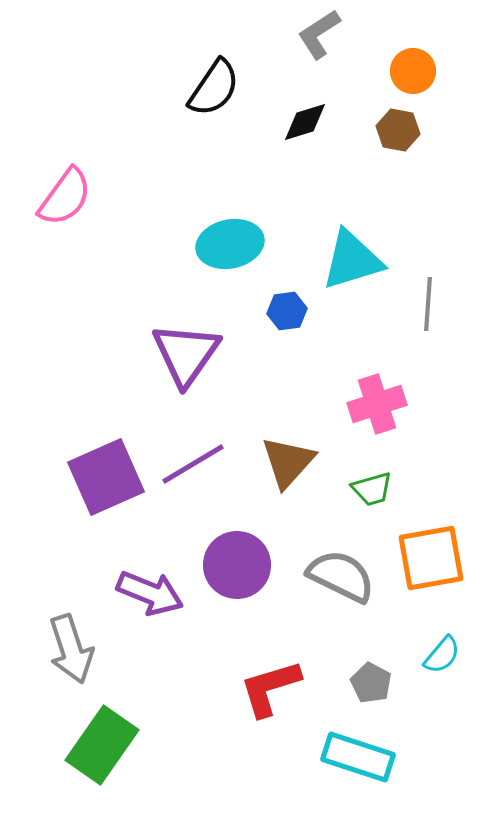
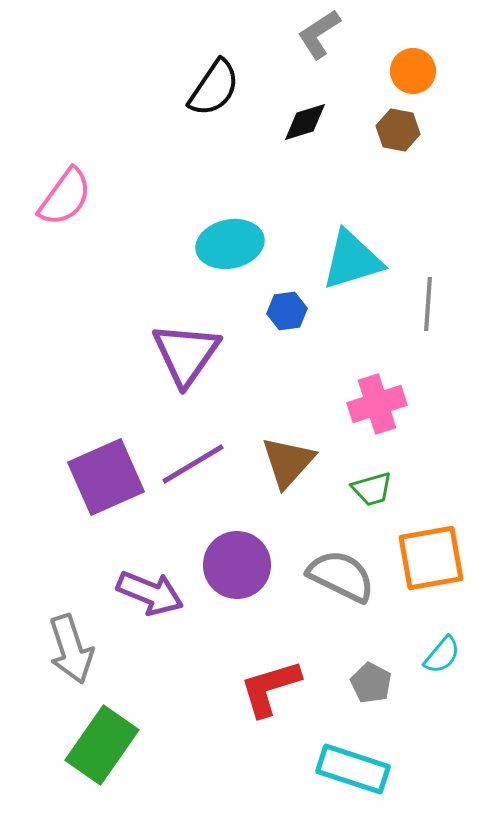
cyan rectangle: moved 5 px left, 12 px down
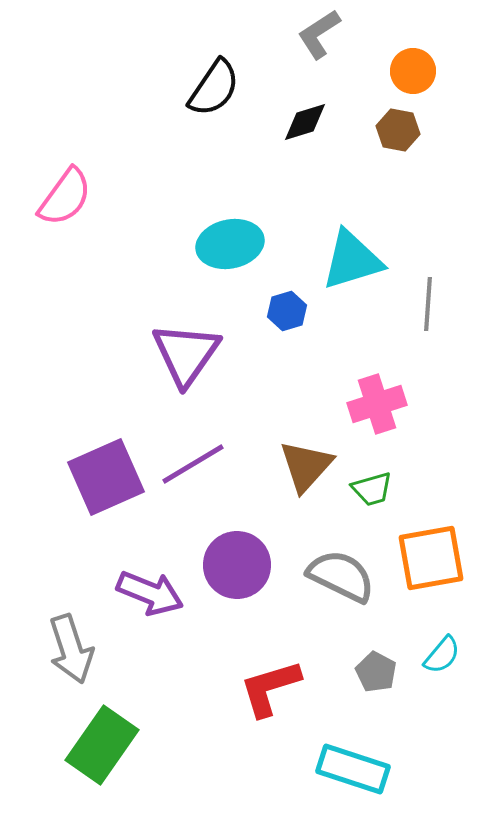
blue hexagon: rotated 9 degrees counterclockwise
brown triangle: moved 18 px right, 4 px down
gray pentagon: moved 5 px right, 11 px up
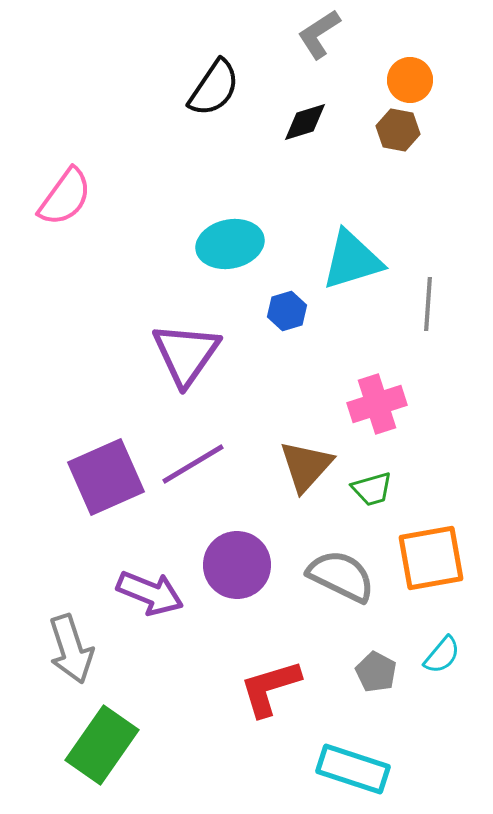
orange circle: moved 3 px left, 9 px down
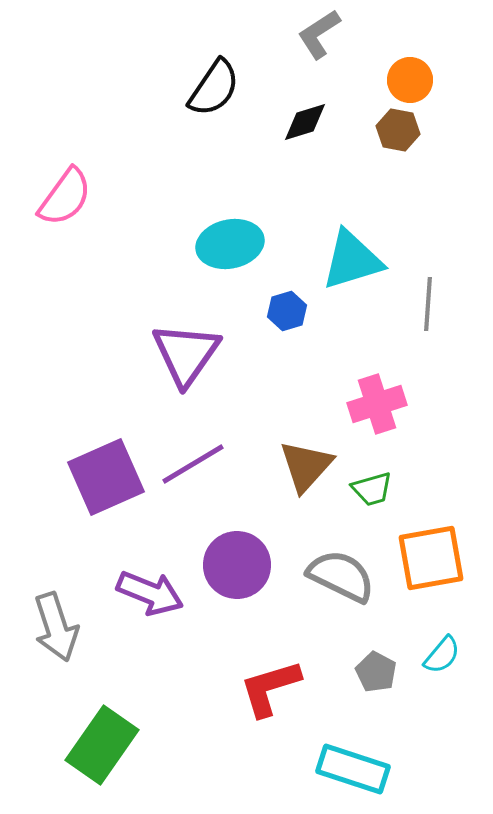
gray arrow: moved 15 px left, 22 px up
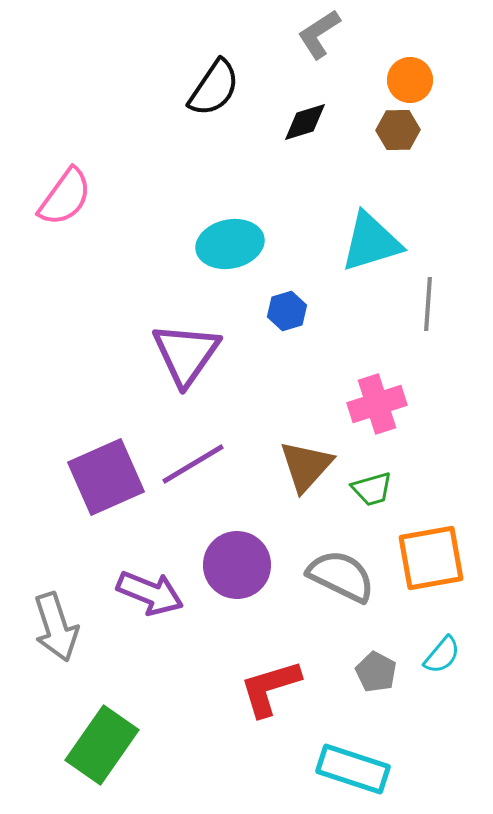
brown hexagon: rotated 12 degrees counterclockwise
cyan triangle: moved 19 px right, 18 px up
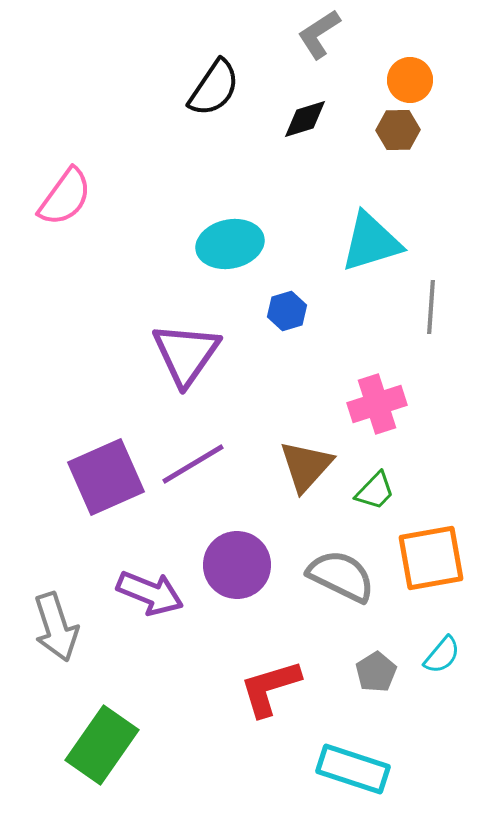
black diamond: moved 3 px up
gray line: moved 3 px right, 3 px down
green trapezoid: moved 3 px right, 2 px down; rotated 30 degrees counterclockwise
gray pentagon: rotated 12 degrees clockwise
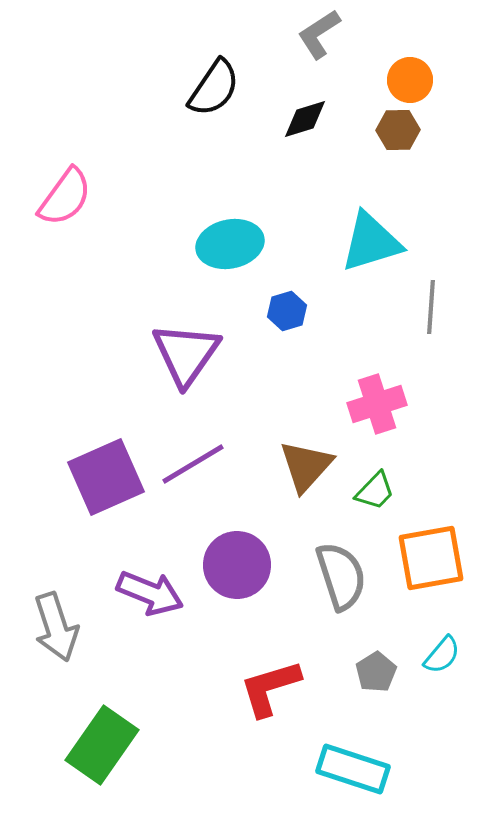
gray semicircle: rotated 46 degrees clockwise
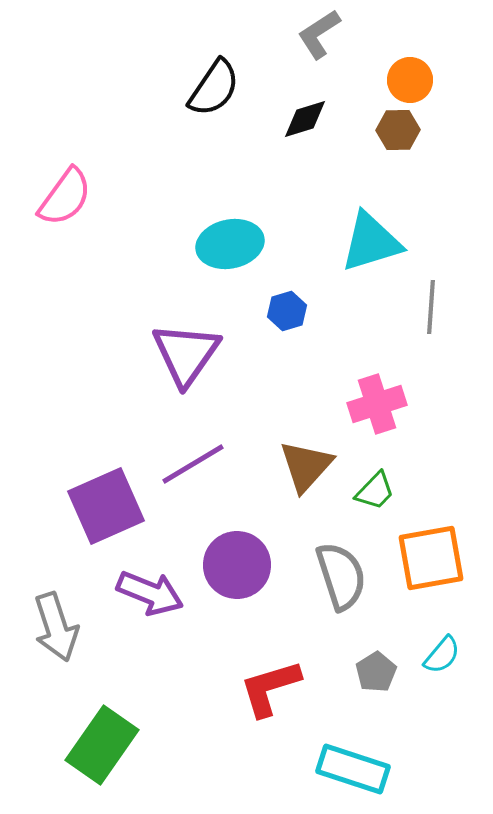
purple square: moved 29 px down
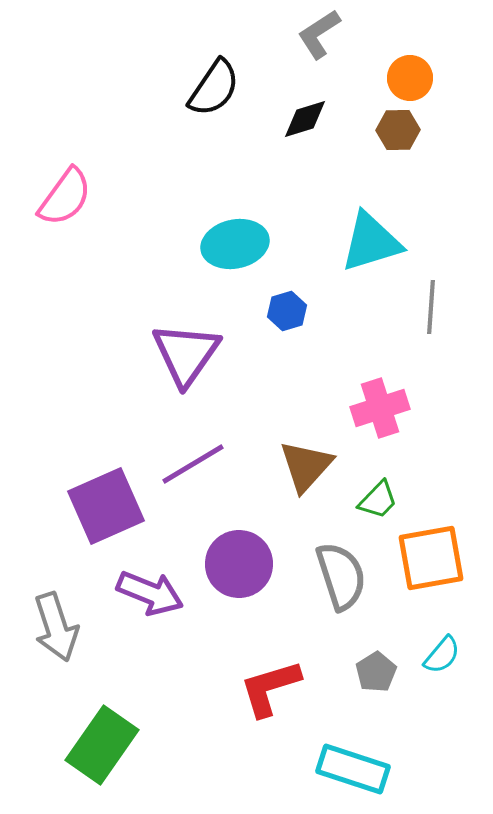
orange circle: moved 2 px up
cyan ellipse: moved 5 px right
pink cross: moved 3 px right, 4 px down
green trapezoid: moved 3 px right, 9 px down
purple circle: moved 2 px right, 1 px up
